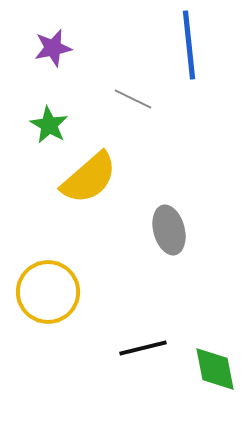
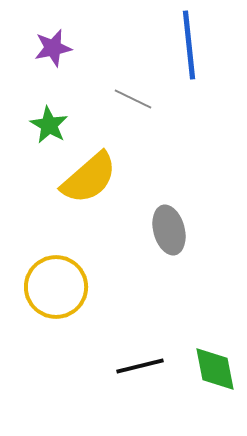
yellow circle: moved 8 px right, 5 px up
black line: moved 3 px left, 18 px down
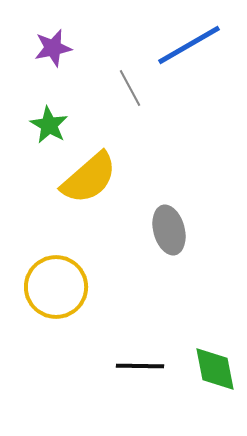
blue line: rotated 66 degrees clockwise
gray line: moved 3 px left, 11 px up; rotated 36 degrees clockwise
black line: rotated 15 degrees clockwise
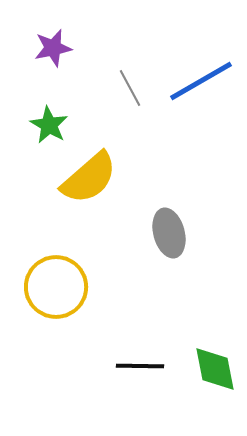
blue line: moved 12 px right, 36 px down
gray ellipse: moved 3 px down
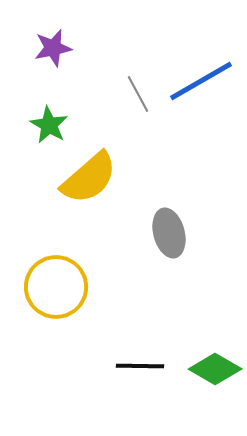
gray line: moved 8 px right, 6 px down
green diamond: rotated 48 degrees counterclockwise
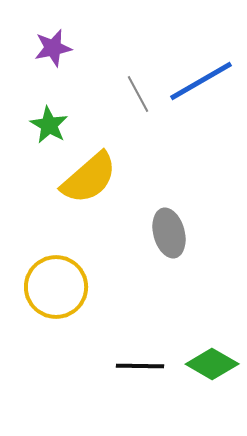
green diamond: moved 3 px left, 5 px up
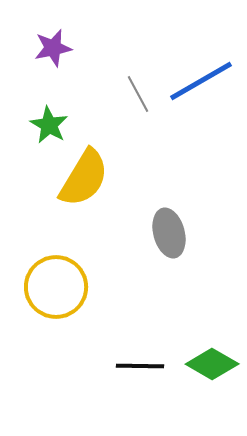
yellow semicircle: moved 5 px left; rotated 18 degrees counterclockwise
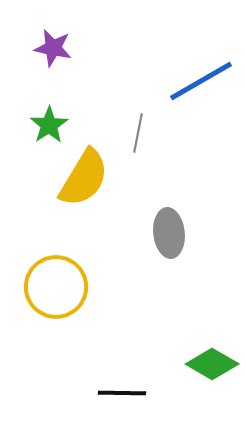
purple star: rotated 24 degrees clockwise
gray line: moved 39 px down; rotated 39 degrees clockwise
green star: rotated 9 degrees clockwise
gray ellipse: rotated 9 degrees clockwise
black line: moved 18 px left, 27 px down
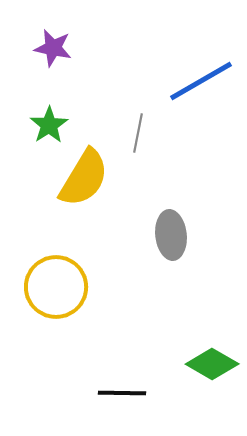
gray ellipse: moved 2 px right, 2 px down
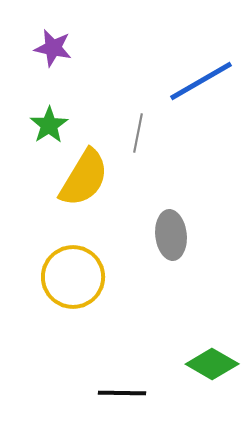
yellow circle: moved 17 px right, 10 px up
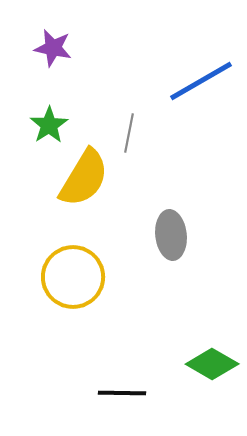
gray line: moved 9 px left
